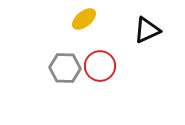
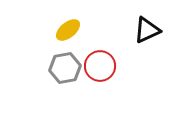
yellow ellipse: moved 16 px left, 11 px down
gray hexagon: rotated 12 degrees counterclockwise
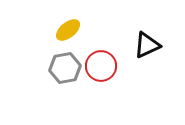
black triangle: moved 15 px down
red circle: moved 1 px right
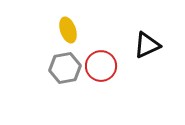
yellow ellipse: rotated 70 degrees counterclockwise
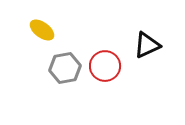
yellow ellipse: moved 26 px left; rotated 35 degrees counterclockwise
red circle: moved 4 px right
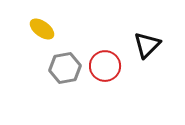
yellow ellipse: moved 1 px up
black triangle: rotated 20 degrees counterclockwise
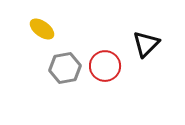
black triangle: moved 1 px left, 1 px up
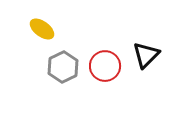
black triangle: moved 11 px down
gray hexagon: moved 2 px left, 1 px up; rotated 16 degrees counterclockwise
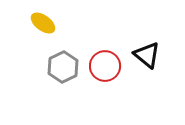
yellow ellipse: moved 1 px right, 6 px up
black triangle: moved 1 px right; rotated 36 degrees counterclockwise
